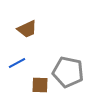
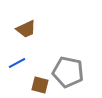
brown trapezoid: moved 1 px left
brown square: rotated 12 degrees clockwise
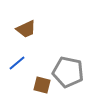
blue line: rotated 12 degrees counterclockwise
brown square: moved 2 px right
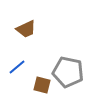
blue line: moved 4 px down
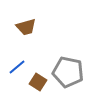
brown trapezoid: moved 2 px up; rotated 10 degrees clockwise
brown square: moved 4 px left, 3 px up; rotated 18 degrees clockwise
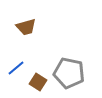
blue line: moved 1 px left, 1 px down
gray pentagon: moved 1 px right, 1 px down
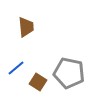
brown trapezoid: rotated 80 degrees counterclockwise
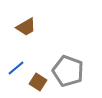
brown trapezoid: rotated 65 degrees clockwise
gray pentagon: moved 1 px left, 2 px up; rotated 8 degrees clockwise
